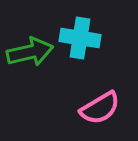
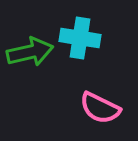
pink semicircle: rotated 57 degrees clockwise
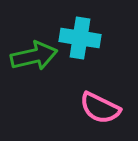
green arrow: moved 4 px right, 4 px down
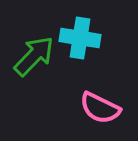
green arrow: rotated 33 degrees counterclockwise
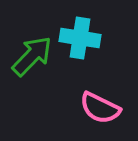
green arrow: moved 2 px left
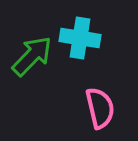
pink semicircle: rotated 129 degrees counterclockwise
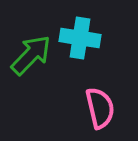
green arrow: moved 1 px left, 1 px up
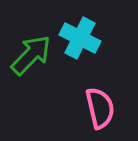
cyan cross: rotated 18 degrees clockwise
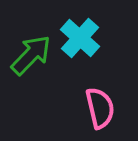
cyan cross: rotated 15 degrees clockwise
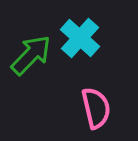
pink semicircle: moved 4 px left
